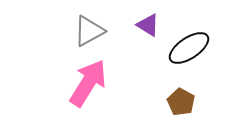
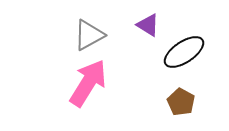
gray triangle: moved 4 px down
black ellipse: moved 5 px left, 4 px down
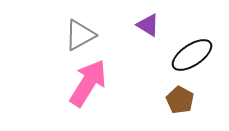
gray triangle: moved 9 px left
black ellipse: moved 8 px right, 3 px down
brown pentagon: moved 1 px left, 2 px up
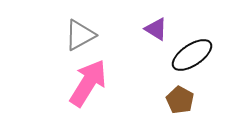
purple triangle: moved 8 px right, 4 px down
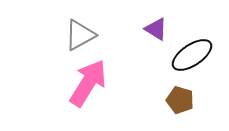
brown pentagon: rotated 12 degrees counterclockwise
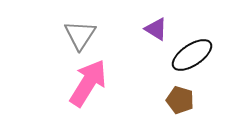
gray triangle: rotated 28 degrees counterclockwise
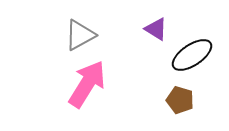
gray triangle: rotated 28 degrees clockwise
pink arrow: moved 1 px left, 1 px down
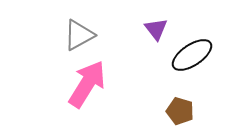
purple triangle: rotated 20 degrees clockwise
gray triangle: moved 1 px left
brown pentagon: moved 11 px down
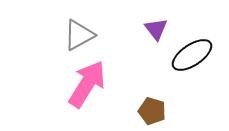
brown pentagon: moved 28 px left
